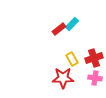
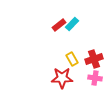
red rectangle: moved 4 px up
red cross: moved 1 px down
red star: moved 1 px left
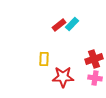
yellow rectangle: moved 28 px left; rotated 32 degrees clockwise
red star: moved 1 px right, 1 px up
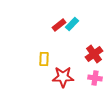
red cross: moved 5 px up; rotated 18 degrees counterclockwise
